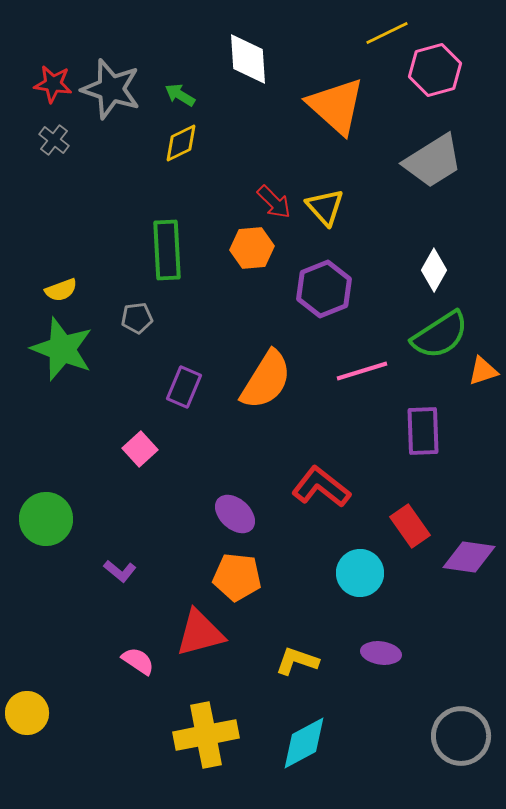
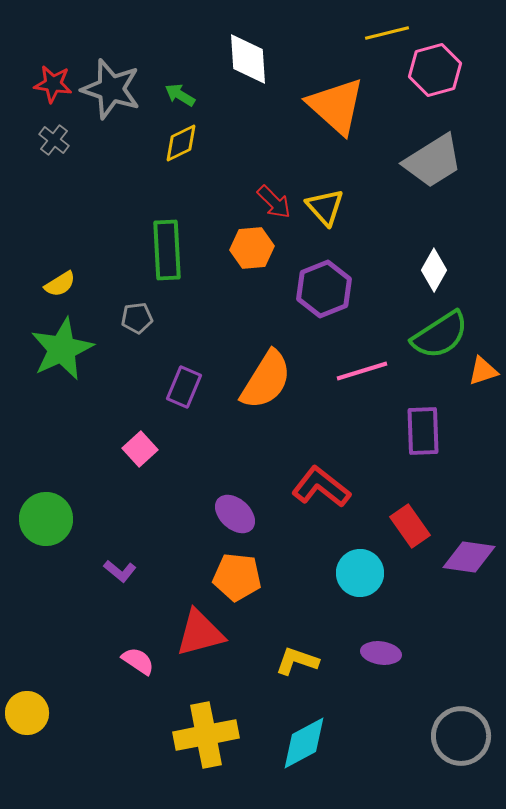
yellow line at (387, 33): rotated 12 degrees clockwise
yellow semicircle at (61, 290): moved 1 px left, 6 px up; rotated 12 degrees counterclockwise
green star at (62, 349): rotated 26 degrees clockwise
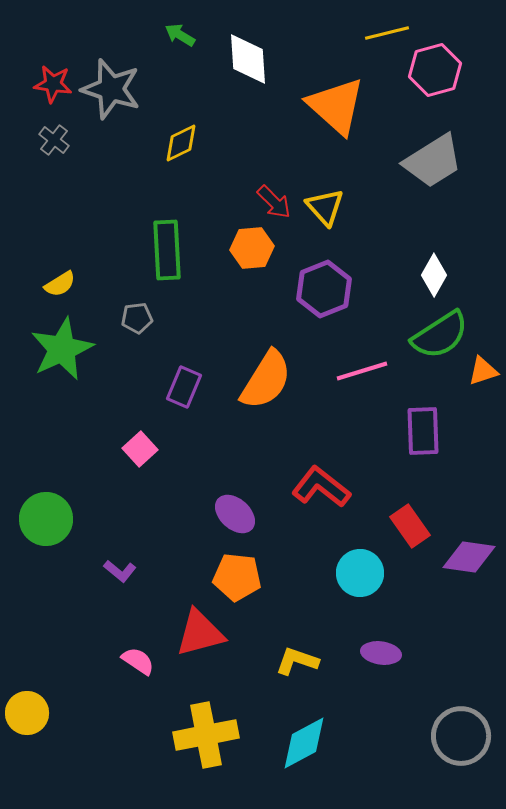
green arrow at (180, 95): moved 60 px up
white diamond at (434, 270): moved 5 px down
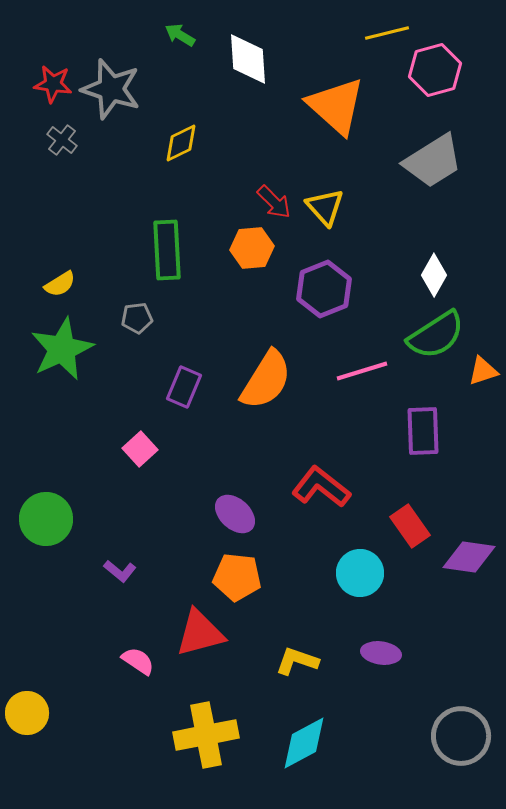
gray cross at (54, 140): moved 8 px right
green semicircle at (440, 335): moved 4 px left
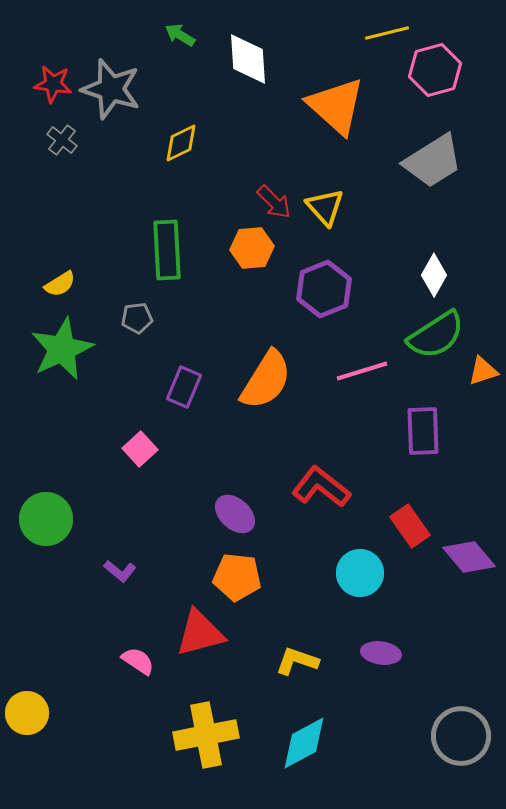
purple diamond at (469, 557): rotated 42 degrees clockwise
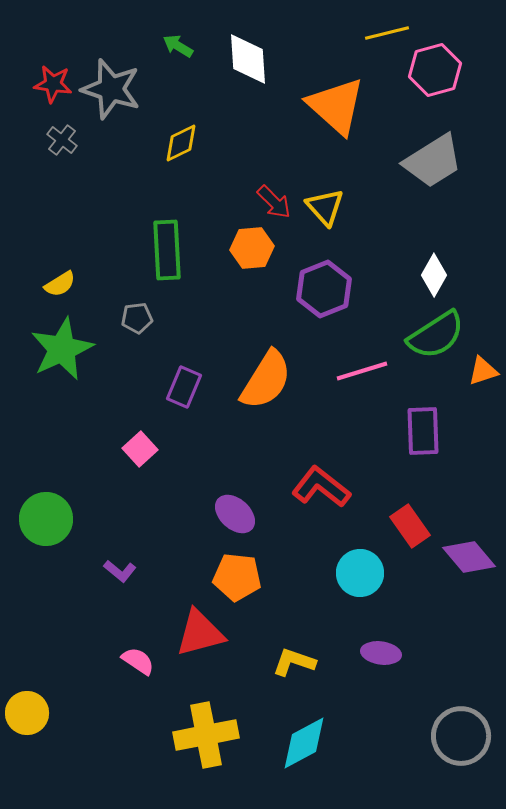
green arrow at (180, 35): moved 2 px left, 11 px down
yellow L-shape at (297, 661): moved 3 px left, 1 px down
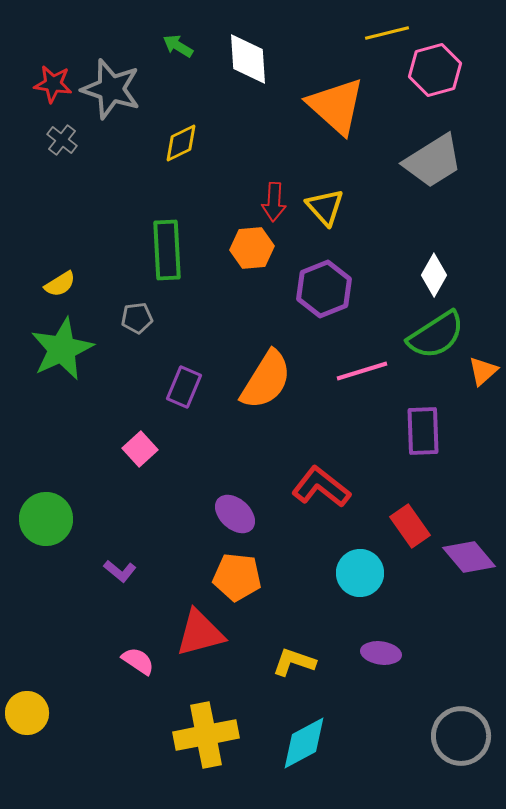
red arrow at (274, 202): rotated 48 degrees clockwise
orange triangle at (483, 371): rotated 24 degrees counterclockwise
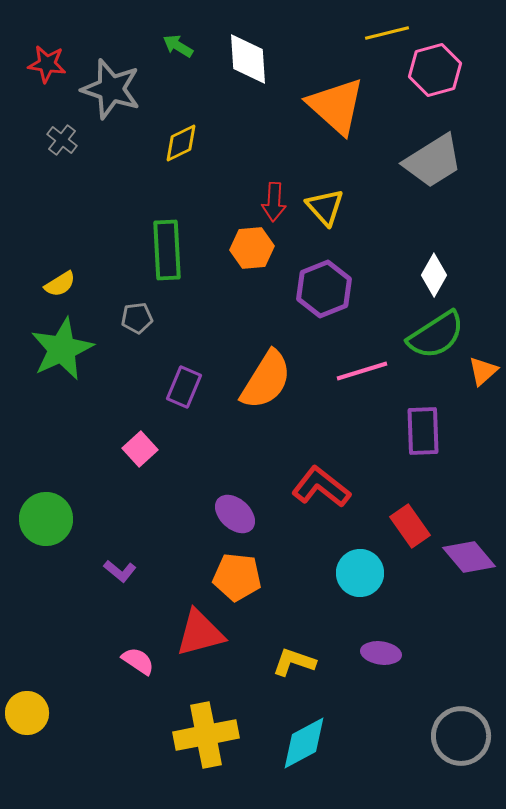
red star at (53, 84): moved 6 px left, 20 px up
